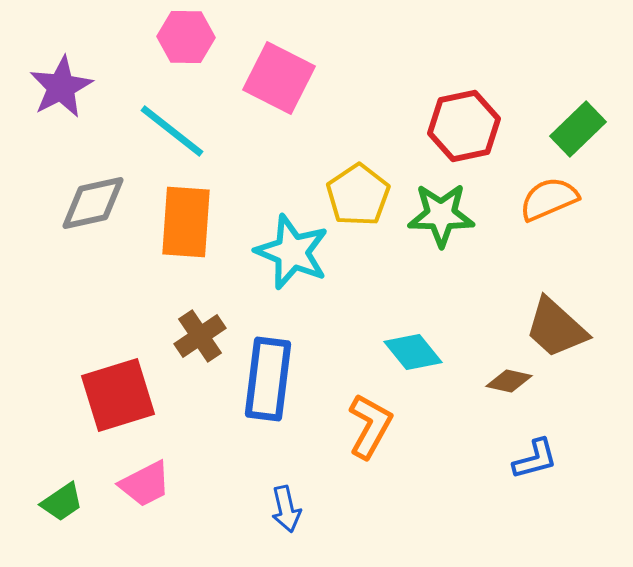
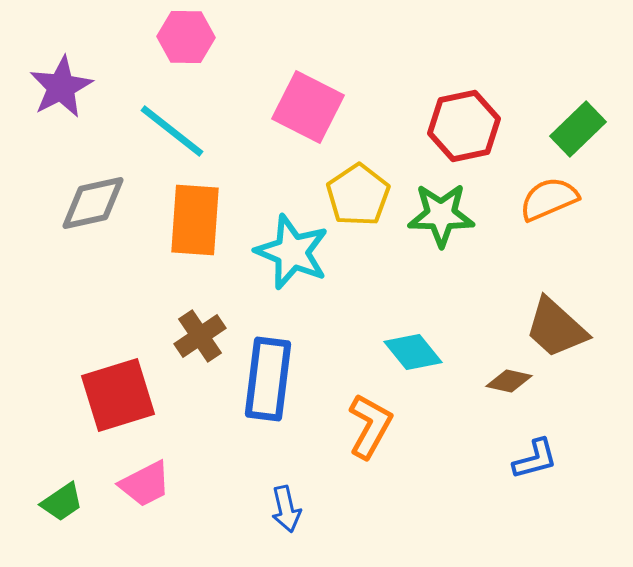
pink square: moved 29 px right, 29 px down
orange rectangle: moved 9 px right, 2 px up
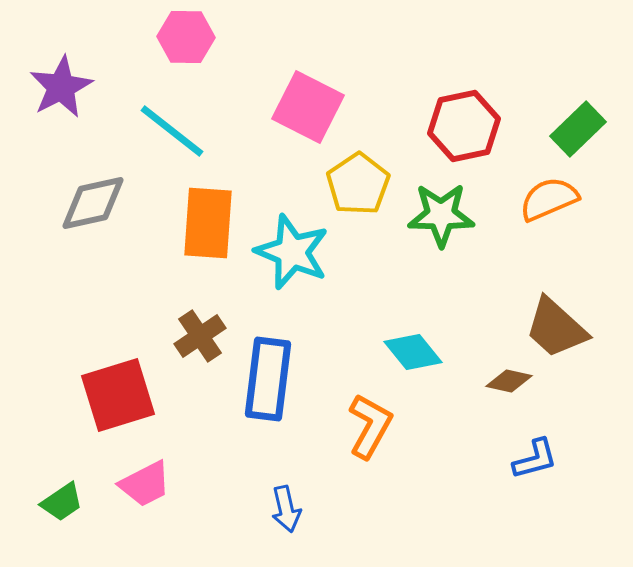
yellow pentagon: moved 11 px up
orange rectangle: moved 13 px right, 3 px down
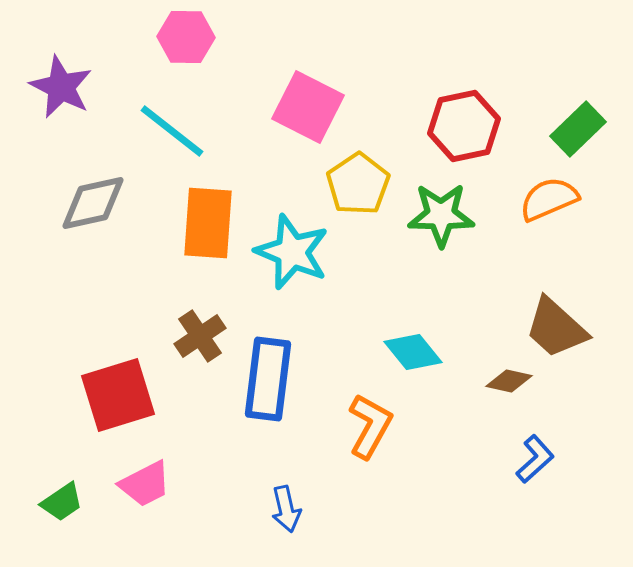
purple star: rotated 18 degrees counterclockwise
blue L-shape: rotated 27 degrees counterclockwise
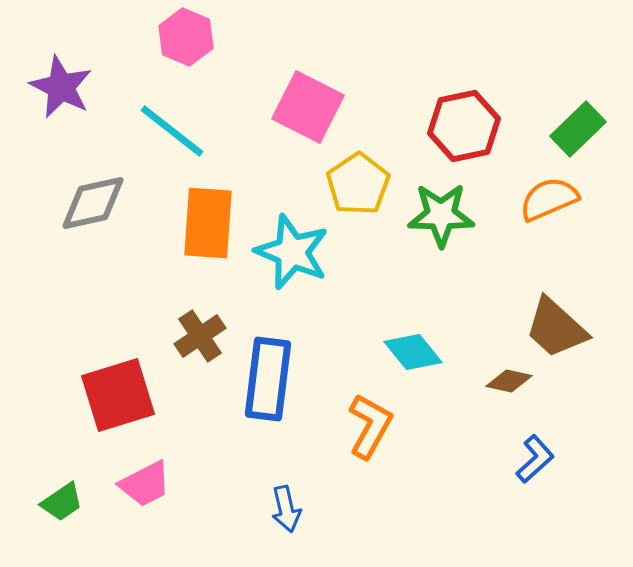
pink hexagon: rotated 22 degrees clockwise
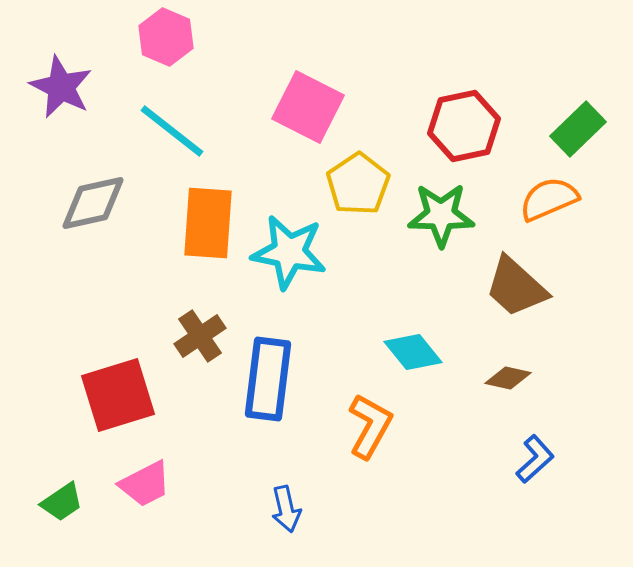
pink hexagon: moved 20 px left
cyan star: moved 3 px left; rotated 12 degrees counterclockwise
brown trapezoid: moved 40 px left, 41 px up
brown diamond: moved 1 px left, 3 px up
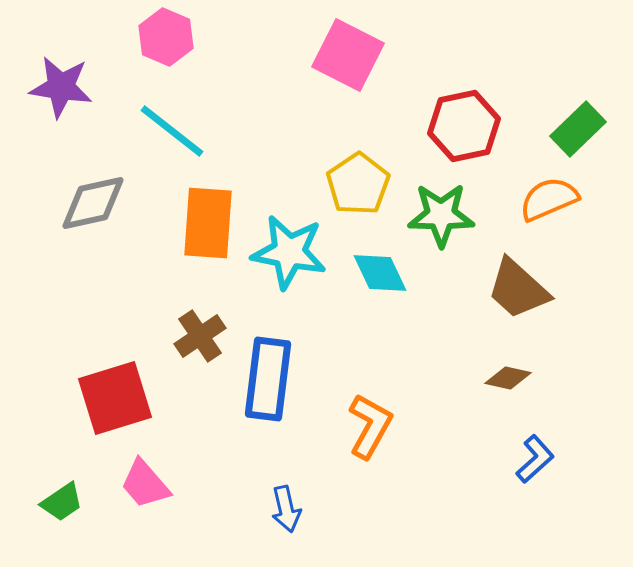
purple star: rotated 18 degrees counterclockwise
pink square: moved 40 px right, 52 px up
brown trapezoid: moved 2 px right, 2 px down
cyan diamond: moved 33 px left, 79 px up; rotated 14 degrees clockwise
red square: moved 3 px left, 3 px down
pink trapezoid: rotated 76 degrees clockwise
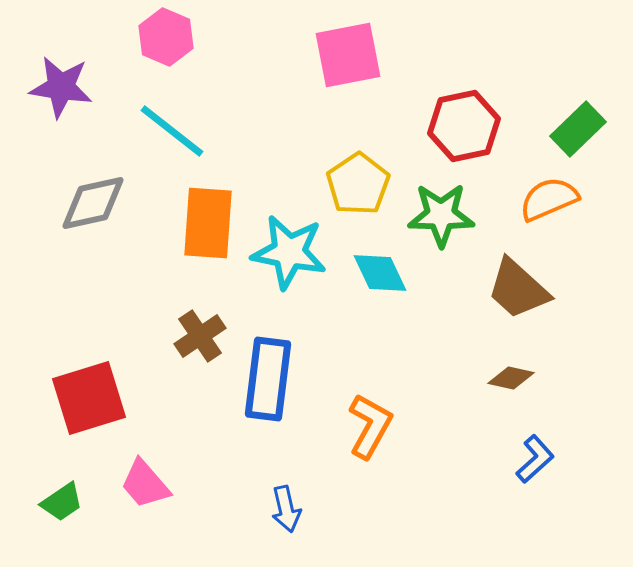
pink square: rotated 38 degrees counterclockwise
brown diamond: moved 3 px right
red square: moved 26 px left
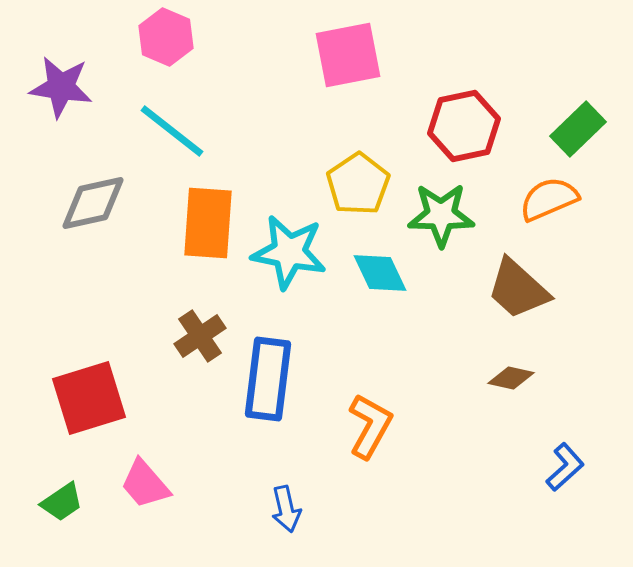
blue L-shape: moved 30 px right, 8 px down
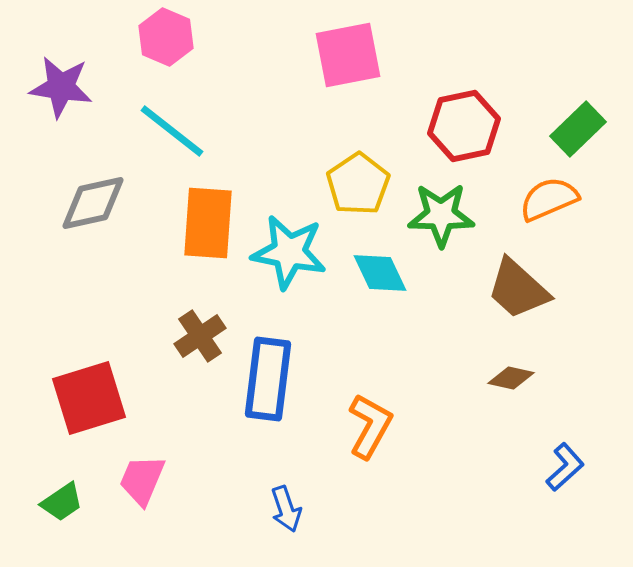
pink trapezoid: moved 3 px left, 4 px up; rotated 64 degrees clockwise
blue arrow: rotated 6 degrees counterclockwise
